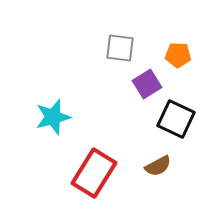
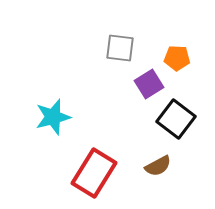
orange pentagon: moved 1 px left, 3 px down
purple square: moved 2 px right
black square: rotated 12 degrees clockwise
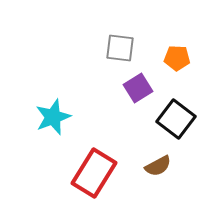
purple square: moved 11 px left, 4 px down
cyan star: rotated 6 degrees counterclockwise
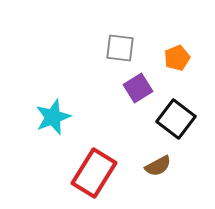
orange pentagon: rotated 25 degrees counterclockwise
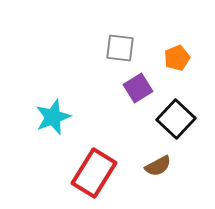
black square: rotated 6 degrees clockwise
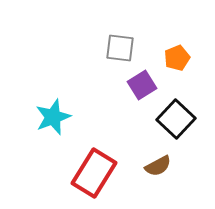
purple square: moved 4 px right, 3 px up
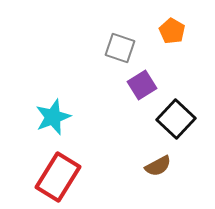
gray square: rotated 12 degrees clockwise
orange pentagon: moved 5 px left, 27 px up; rotated 20 degrees counterclockwise
red rectangle: moved 36 px left, 4 px down
